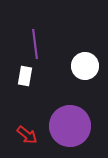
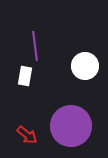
purple line: moved 2 px down
purple circle: moved 1 px right
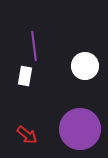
purple line: moved 1 px left
purple circle: moved 9 px right, 3 px down
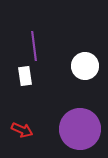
white rectangle: rotated 18 degrees counterclockwise
red arrow: moved 5 px left, 5 px up; rotated 15 degrees counterclockwise
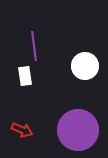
purple circle: moved 2 px left, 1 px down
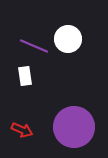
purple line: rotated 60 degrees counterclockwise
white circle: moved 17 px left, 27 px up
purple circle: moved 4 px left, 3 px up
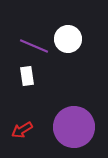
white rectangle: moved 2 px right
red arrow: rotated 125 degrees clockwise
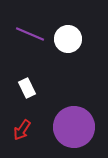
purple line: moved 4 px left, 12 px up
white rectangle: moved 12 px down; rotated 18 degrees counterclockwise
red arrow: rotated 25 degrees counterclockwise
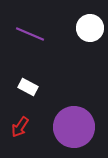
white circle: moved 22 px right, 11 px up
white rectangle: moved 1 px right, 1 px up; rotated 36 degrees counterclockwise
red arrow: moved 2 px left, 3 px up
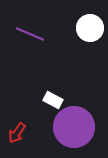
white rectangle: moved 25 px right, 13 px down
red arrow: moved 3 px left, 6 px down
